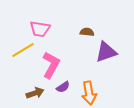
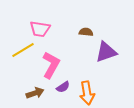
brown semicircle: moved 1 px left
orange arrow: moved 2 px left
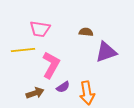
yellow line: rotated 25 degrees clockwise
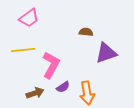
pink trapezoid: moved 11 px left, 11 px up; rotated 45 degrees counterclockwise
purple triangle: moved 1 px down
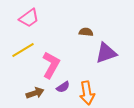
yellow line: rotated 25 degrees counterclockwise
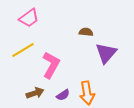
purple triangle: rotated 30 degrees counterclockwise
purple semicircle: moved 8 px down
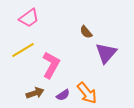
brown semicircle: rotated 136 degrees counterclockwise
orange arrow: rotated 30 degrees counterclockwise
